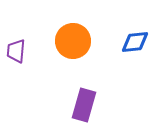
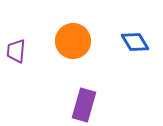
blue diamond: rotated 64 degrees clockwise
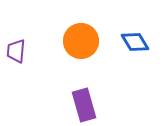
orange circle: moved 8 px right
purple rectangle: rotated 32 degrees counterclockwise
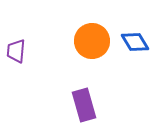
orange circle: moved 11 px right
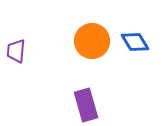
purple rectangle: moved 2 px right
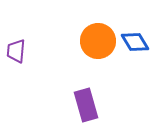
orange circle: moved 6 px right
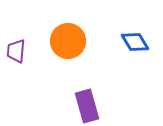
orange circle: moved 30 px left
purple rectangle: moved 1 px right, 1 px down
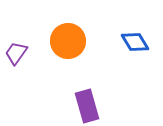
purple trapezoid: moved 2 px down; rotated 30 degrees clockwise
